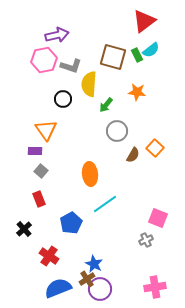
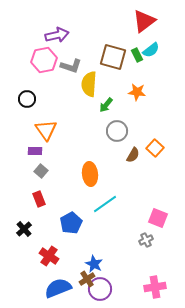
black circle: moved 36 px left
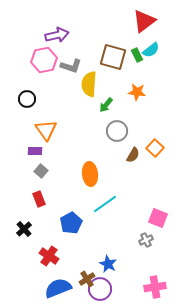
blue star: moved 14 px right
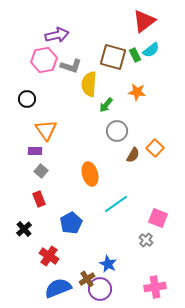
green rectangle: moved 2 px left
orange ellipse: rotated 10 degrees counterclockwise
cyan line: moved 11 px right
gray cross: rotated 24 degrees counterclockwise
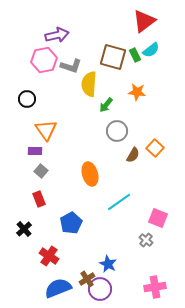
cyan line: moved 3 px right, 2 px up
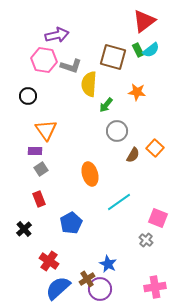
green rectangle: moved 3 px right, 5 px up
pink hexagon: rotated 20 degrees clockwise
black circle: moved 1 px right, 3 px up
gray square: moved 2 px up; rotated 16 degrees clockwise
red cross: moved 5 px down
blue semicircle: rotated 20 degrees counterclockwise
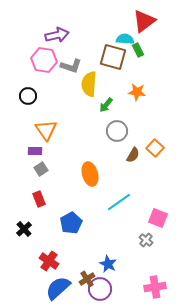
cyan semicircle: moved 26 px left, 11 px up; rotated 138 degrees counterclockwise
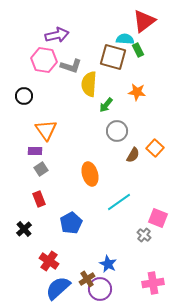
black circle: moved 4 px left
gray cross: moved 2 px left, 5 px up
pink cross: moved 2 px left, 4 px up
